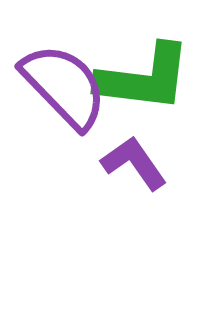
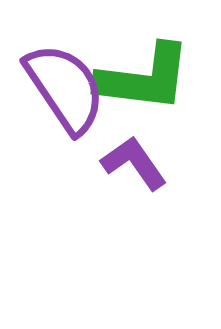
purple semicircle: moved 1 px right, 2 px down; rotated 10 degrees clockwise
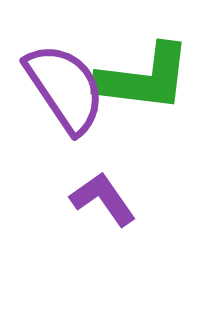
purple L-shape: moved 31 px left, 36 px down
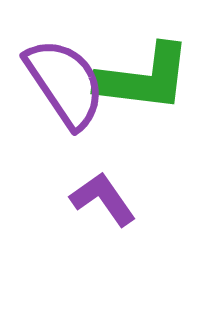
purple semicircle: moved 5 px up
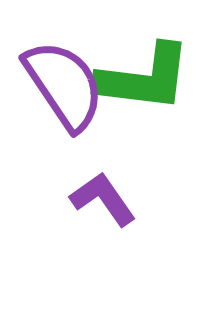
purple semicircle: moved 1 px left, 2 px down
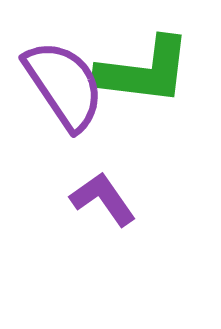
green L-shape: moved 7 px up
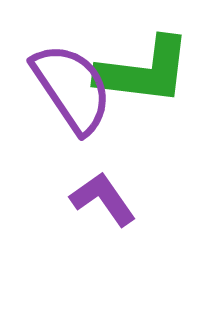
purple semicircle: moved 8 px right, 3 px down
